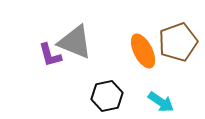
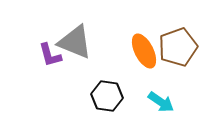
brown pentagon: moved 5 px down
orange ellipse: moved 1 px right
black hexagon: rotated 20 degrees clockwise
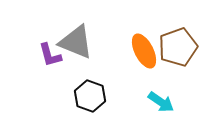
gray triangle: moved 1 px right
black hexagon: moved 17 px left; rotated 12 degrees clockwise
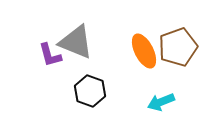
black hexagon: moved 5 px up
cyan arrow: rotated 124 degrees clockwise
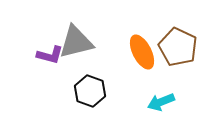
gray triangle: rotated 36 degrees counterclockwise
brown pentagon: rotated 27 degrees counterclockwise
orange ellipse: moved 2 px left, 1 px down
purple L-shape: rotated 60 degrees counterclockwise
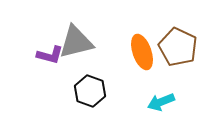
orange ellipse: rotated 8 degrees clockwise
